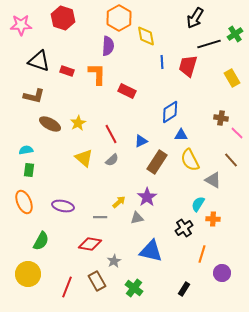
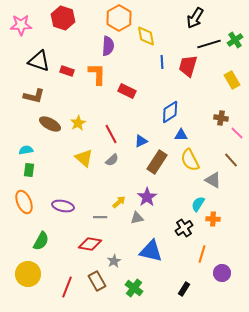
green cross at (235, 34): moved 6 px down
yellow rectangle at (232, 78): moved 2 px down
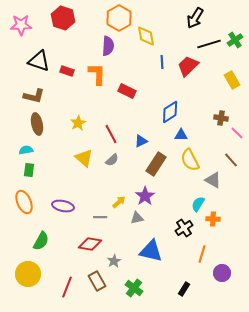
red trapezoid at (188, 66): rotated 30 degrees clockwise
brown ellipse at (50, 124): moved 13 px left; rotated 50 degrees clockwise
brown rectangle at (157, 162): moved 1 px left, 2 px down
purple star at (147, 197): moved 2 px left, 1 px up
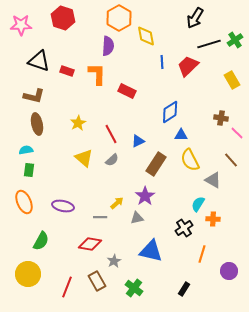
blue triangle at (141, 141): moved 3 px left
yellow arrow at (119, 202): moved 2 px left, 1 px down
purple circle at (222, 273): moved 7 px right, 2 px up
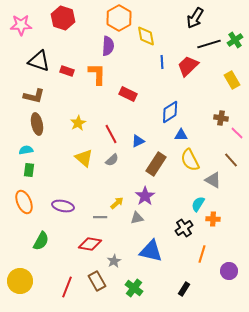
red rectangle at (127, 91): moved 1 px right, 3 px down
yellow circle at (28, 274): moved 8 px left, 7 px down
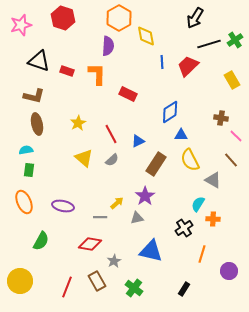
pink star at (21, 25): rotated 15 degrees counterclockwise
pink line at (237, 133): moved 1 px left, 3 px down
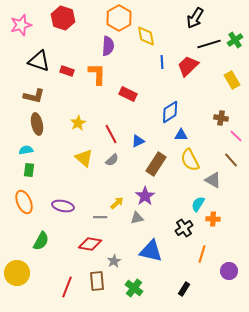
yellow circle at (20, 281): moved 3 px left, 8 px up
brown rectangle at (97, 281): rotated 24 degrees clockwise
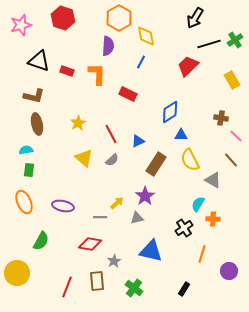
blue line at (162, 62): moved 21 px left; rotated 32 degrees clockwise
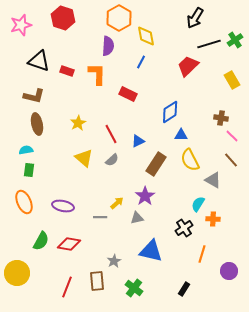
pink line at (236, 136): moved 4 px left
red diamond at (90, 244): moved 21 px left
